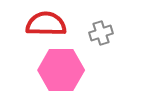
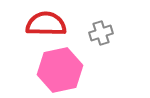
pink hexagon: moved 1 px left; rotated 12 degrees counterclockwise
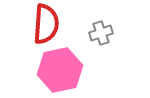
red semicircle: rotated 93 degrees clockwise
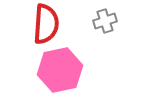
gray cross: moved 4 px right, 12 px up
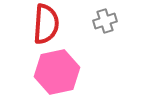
pink hexagon: moved 3 px left, 2 px down
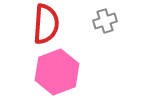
pink hexagon: rotated 9 degrees counterclockwise
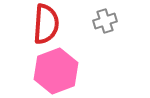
pink hexagon: moved 1 px left, 1 px up
